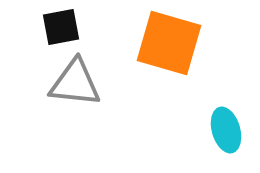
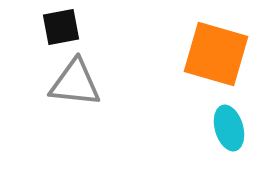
orange square: moved 47 px right, 11 px down
cyan ellipse: moved 3 px right, 2 px up
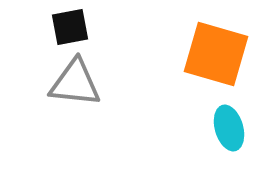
black square: moved 9 px right
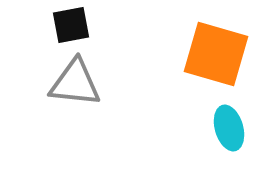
black square: moved 1 px right, 2 px up
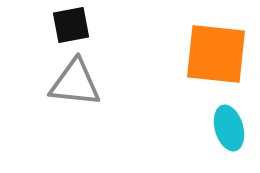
orange square: rotated 10 degrees counterclockwise
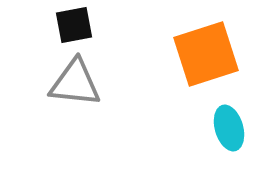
black square: moved 3 px right
orange square: moved 10 px left; rotated 24 degrees counterclockwise
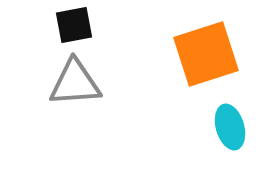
gray triangle: rotated 10 degrees counterclockwise
cyan ellipse: moved 1 px right, 1 px up
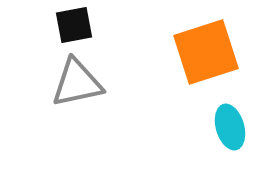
orange square: moved 2 px up
gray triangle: moved 2 px right; rotated 8 degrees counterclockwise
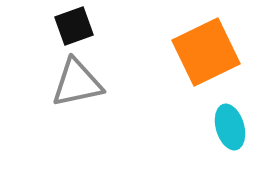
black square: moved 1 px down; rotated 9 degrees counterclockwise
orange square: rotated 8 degrees counterclockwise
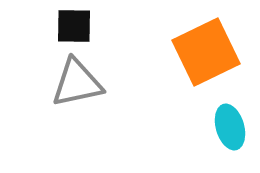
black square: rotated 21 degrees clockwise
